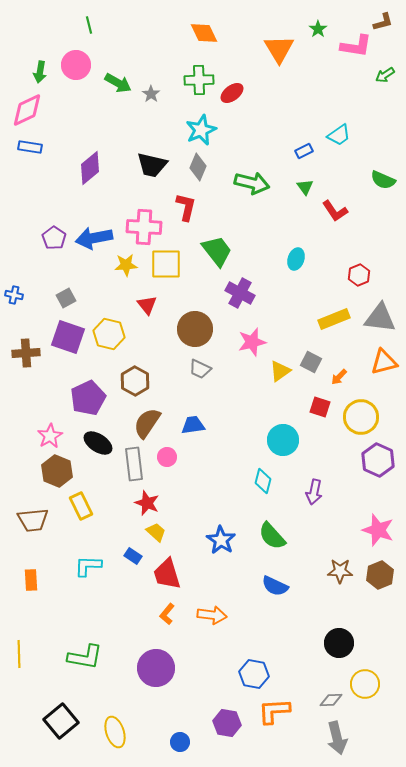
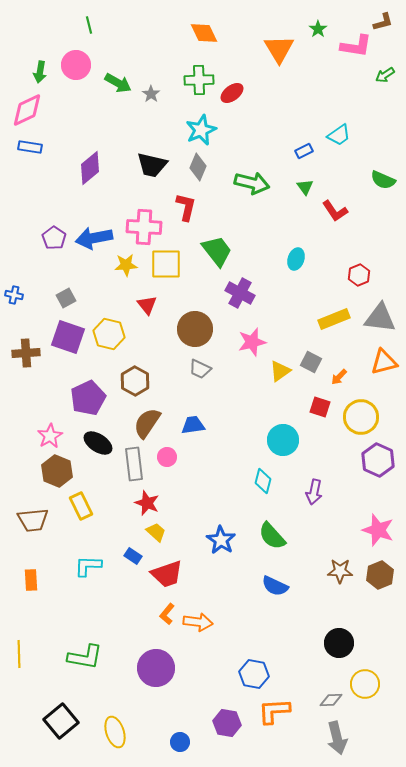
red trapezoid at (167, 574): rotated 92 degrees counterclockwise
orange arrow at (212, 615): moved 14 px left, 7 px down
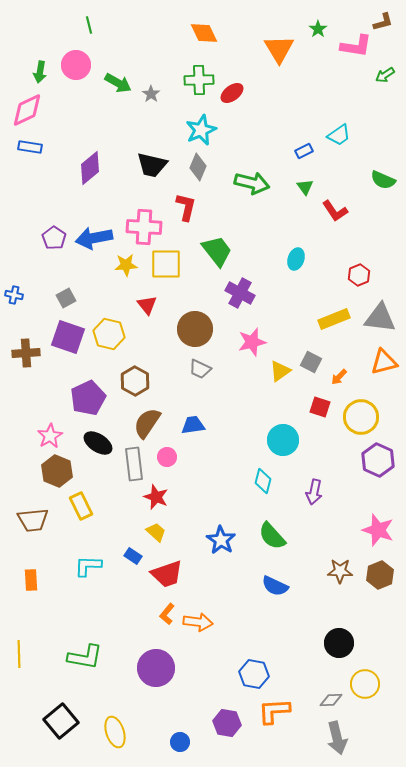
red star at (147, 503): moved 9 px right, 6 px up
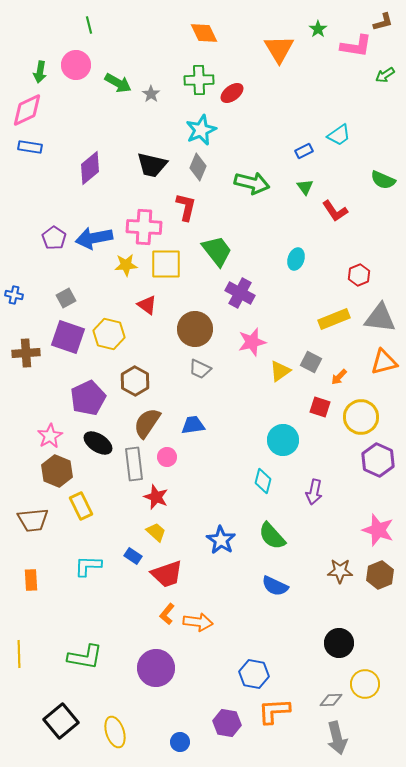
red triangle at (147, 305): rotated 15 degrees counterclockwise
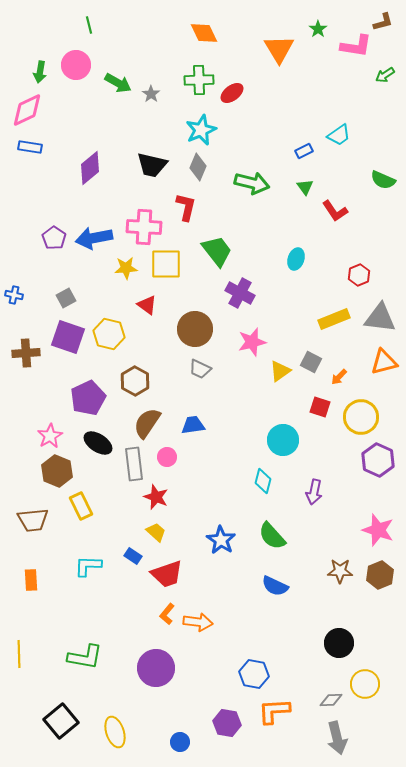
yellow star at (126, 265): moved 3 px down
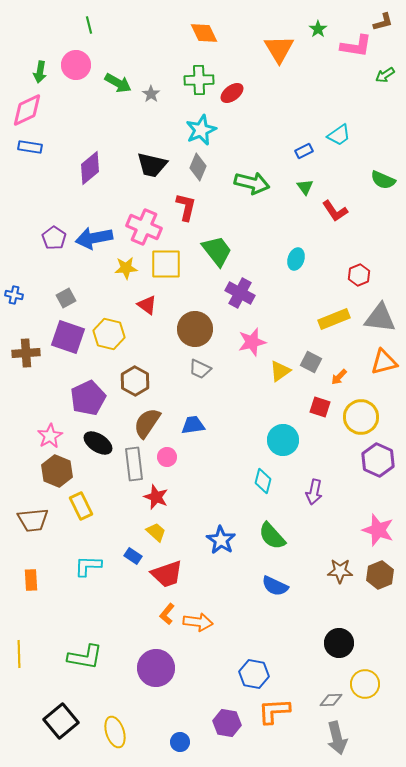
pink cross at (144, 227): rotated 20 degrees clockwise
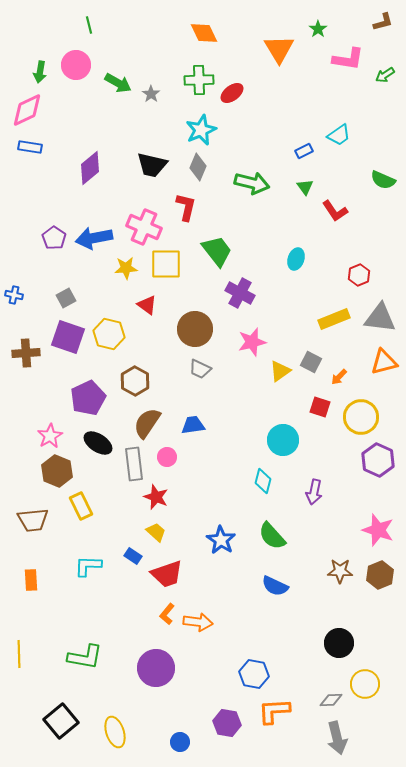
pink L-shape at (356, 46): moved 8 px left, 13 px down
